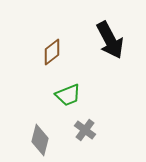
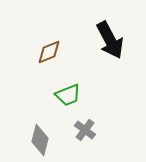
brown diamond: moved 3 px left; rotated 16 degrees clockwise
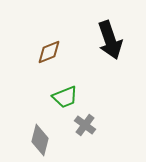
black arrow: rotated 9 degrees clockwise
green trapezoid: moved 3 px left, 2 px down
gray cross: moved 5 px up
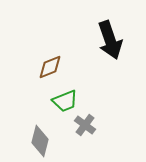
brown diamond: moved 1 px right, 15 px down
green trapezoid: moved 4 px down
gray diamond: moved 1 px down
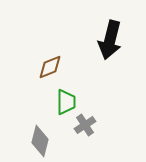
black arrow: rotated 33 degrees clockwise
green trapezoid: moved 1 px right, 1 px down; rotated 68 degrees counterclockwise
gray cross: rotated 20 degrees clockwise
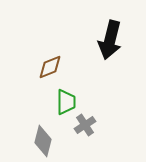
gray diamond: moved 3 px right
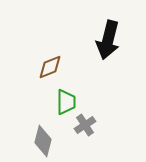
black arrow: moved 2 px left
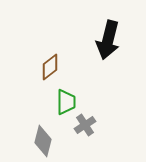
brown diamond: rotated 16 degrees counterclockwise
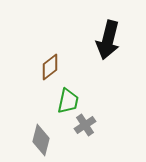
green trapezoid: moved 2 px right, 1 px up; rotated 12 degrees clockwise
gray diamond: moved 2 px left, 1 px up
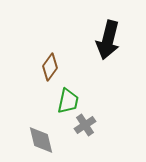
brown diamond: rotated 16 degrees counterclockwise
gray diamond: rotated 28 degrees counterclockwise
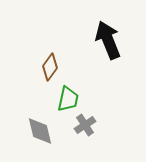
black arrow: rotated 144 degrees clockwise
green trapezoid: moved 2 px up
gray diamond: moved 1 px left, 9 px up
